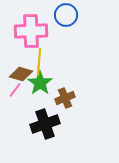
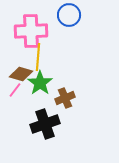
blue circle: moved 3 px right
yellow line: moved 1 px left, 5 px up
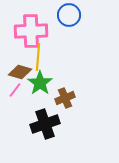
brown diamond: moved 1 px left, 2 px up
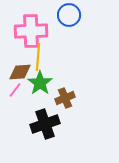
brown diamond: rotated 20 degrees counterclockwise
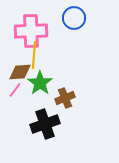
blue circle: moved 5 px right, 3 px down
yellow line: moved 4 px left, 2 px up
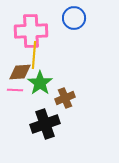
pink line: rotated 56 degrees clockwise
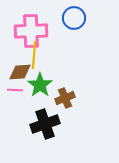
green star: moved 2 px down
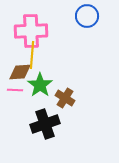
blue circle: moved 13 px right, 2 px up
yellow line: moved 2 px left
brown cross: rotated 36 degrees counterclockwise
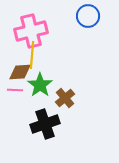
blue circle: moved 1 px right
pink cross: rotated 12 degrees counterclockwise
brown cross: rotated 18 degrees clockwise
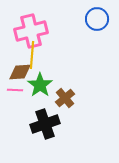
blue circle: moved 9 px right, 3 px down
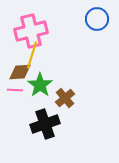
yellow line: rotated 12 degrees clockwise
